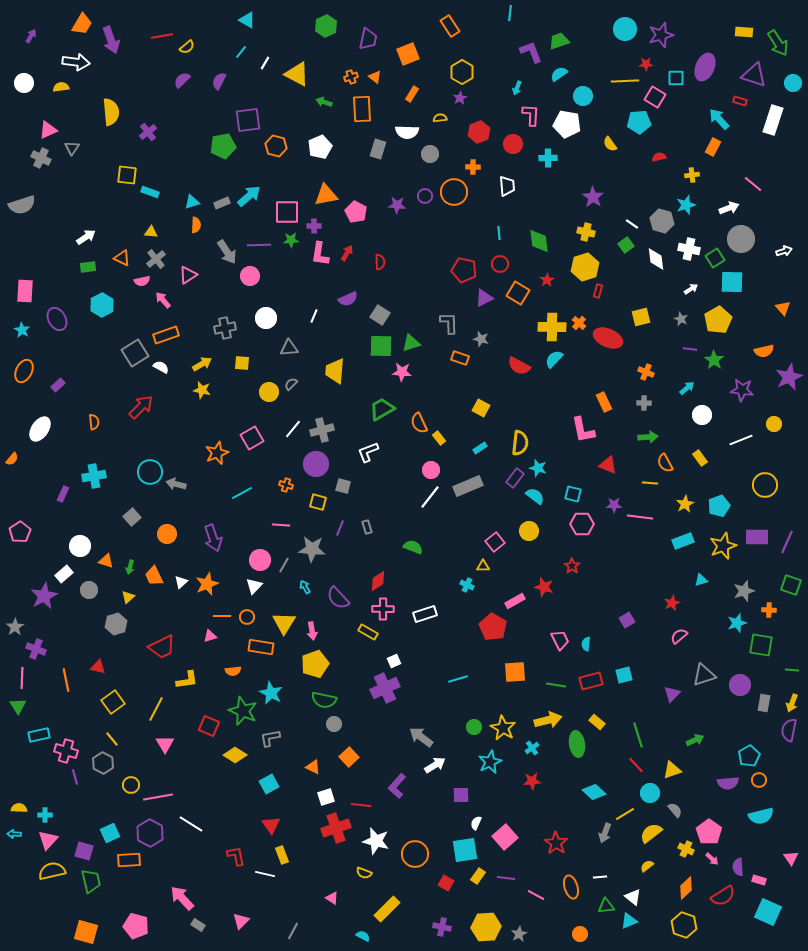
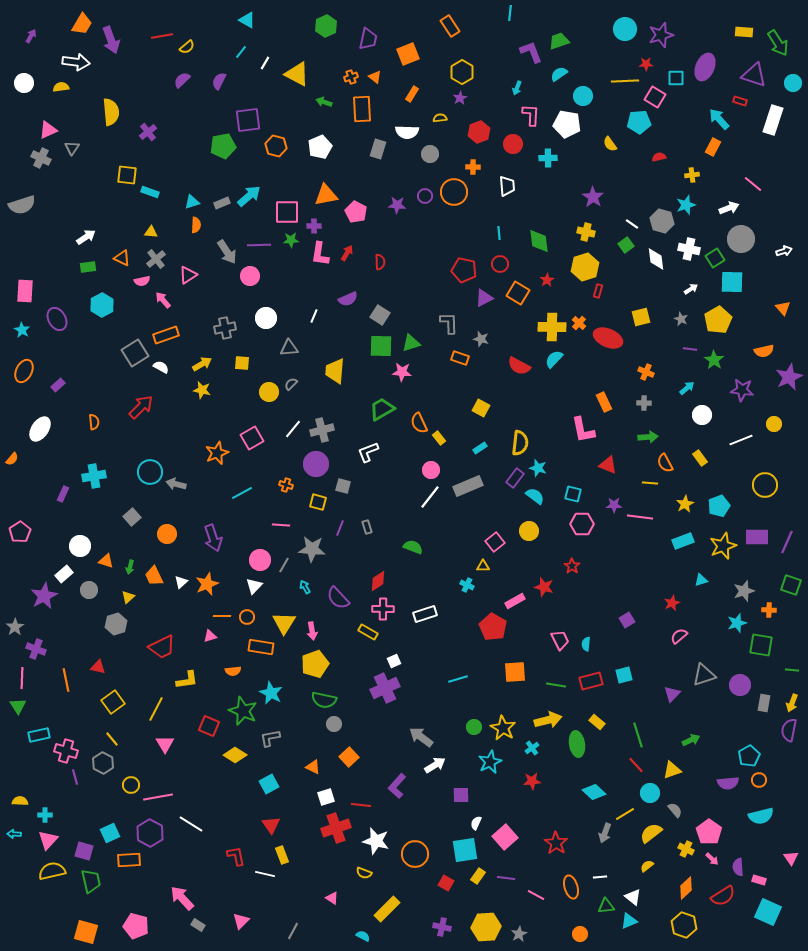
green arrow at (695, 740): moved 4 px left
yellow semicircle at (19, 808): moved 1 px right, 7 px up
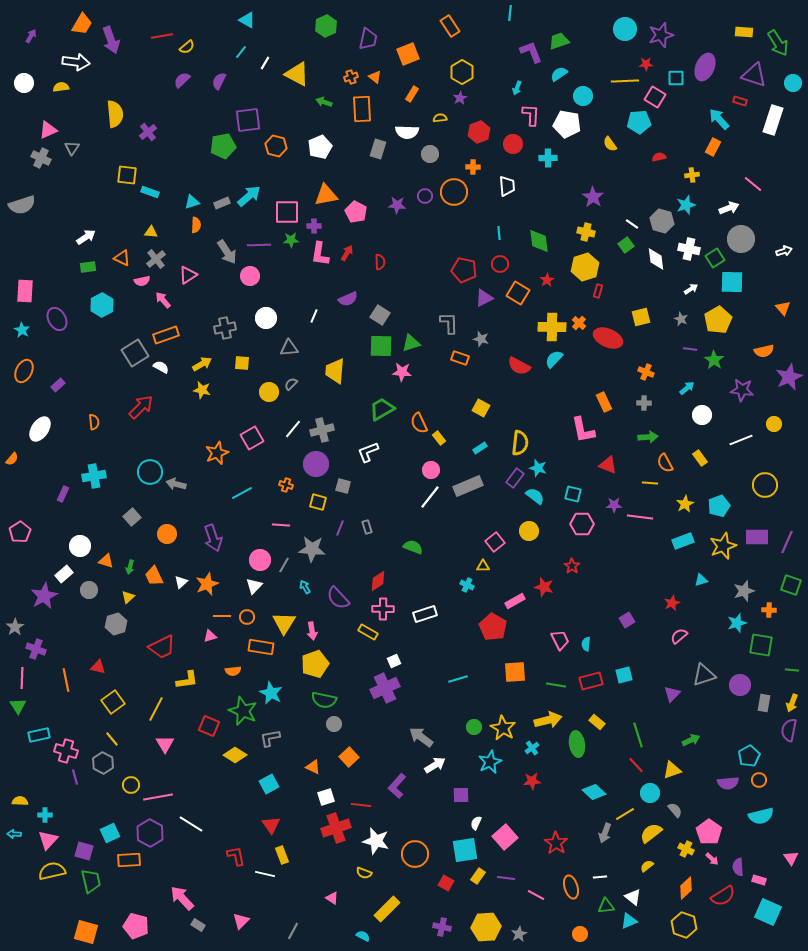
yellow semicircle at (111, 112): moved 4 px right, 2 px down
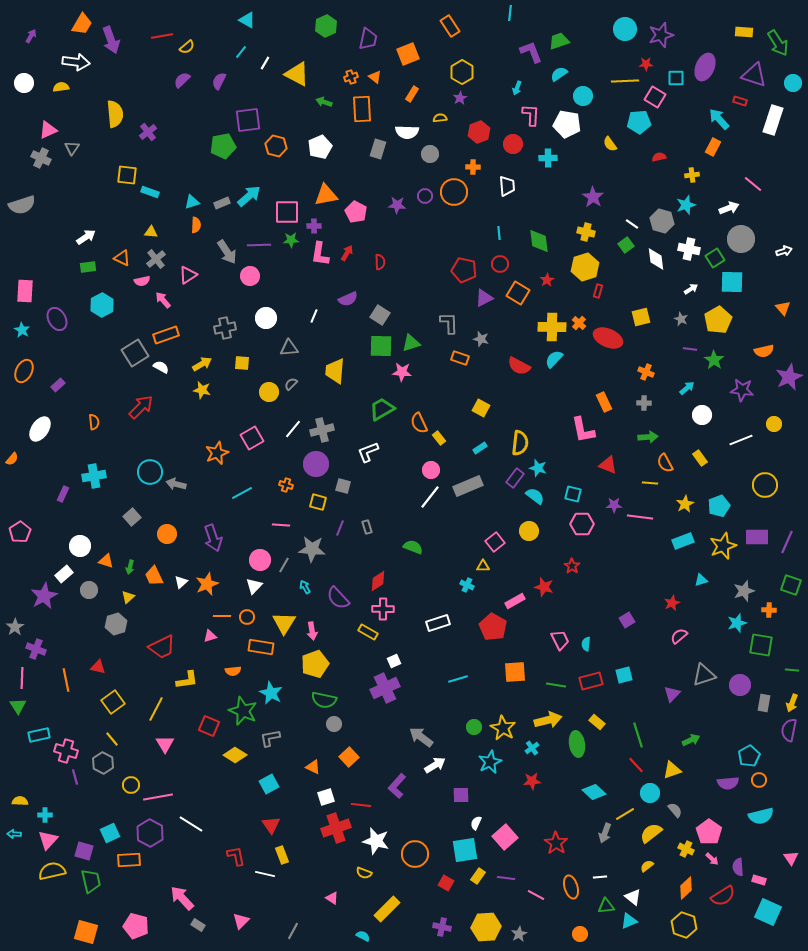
white rectangle at (425, 614): moved 13 px right, 9 px down
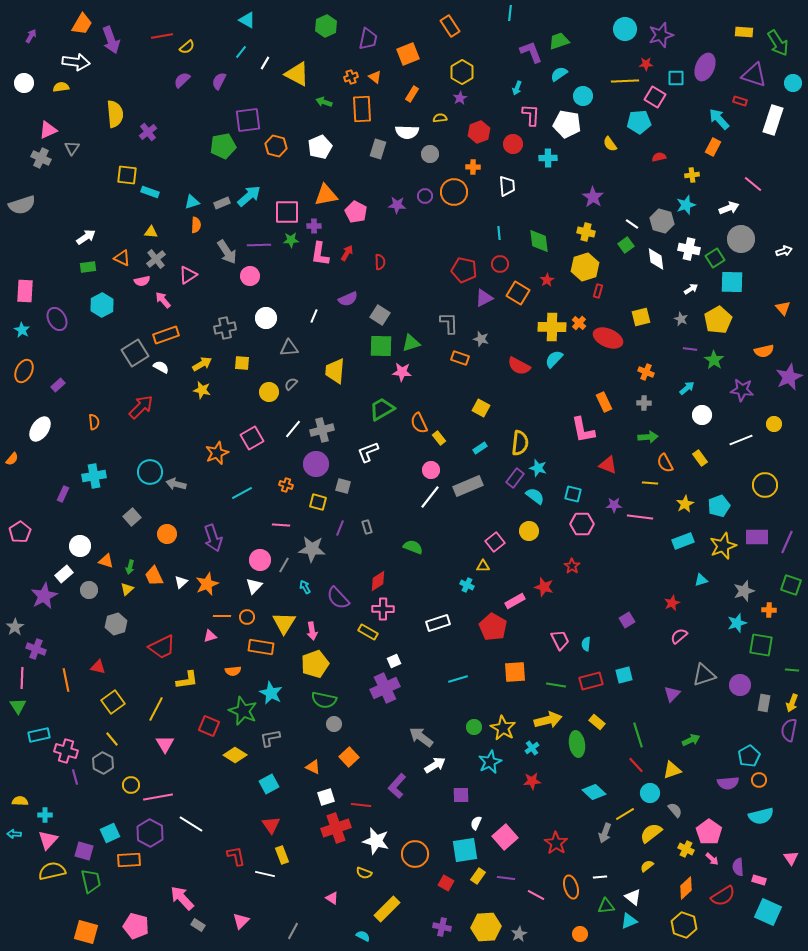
yellow triangle at (128, 597): moved 1 px left, 8 px up
